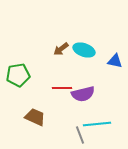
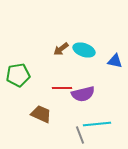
brown trapezoid: moved 6 px right, 3 px up
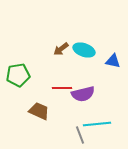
blue triangle: moved 2 px left
brown trapezoid: moved 2 px left, 3 px up
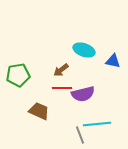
brown arrow: moved 21 px down
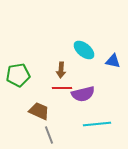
cyan ellipse: rotated 20 degrees clockwise
brown arrow: rotated 49 degrees counterclockwise
gray line: moved 31 px left
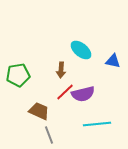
cyan ellipse: moved 3 px left
red line: moved 3 px right, 4 px down; rotated 42 degrees counterclockwise
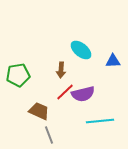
blue triangle: rotated 14 degrees counterclockwise
cyan line: moved 3 px right, 3 px up
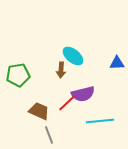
cyan ellipse: moved 8 px left, 6 px down
blue triangle: moved 4 px right, 2 px down
red line: moved 2 px right, 11 px down
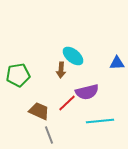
purple semicircle: moved 4 px right, 2 px up
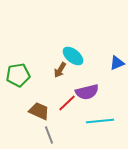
blue triangle: rotated 21 degrees counterclockwise
brown arrow: moved 1 px left; rotated 28 degrees clockwise
